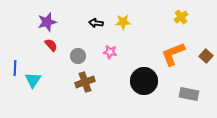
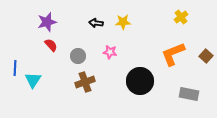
black circle: moved 4 px left
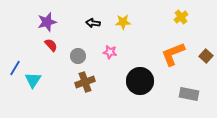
black arrow: moved 3 px left
blue line: rotated 28 degrees clockwise
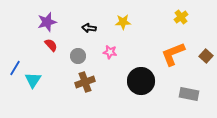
black arrow: moved 4 px left, 5 px down
black circle: moved 1 px right
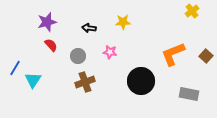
yellow cross: moved 11 px right, 6 px up
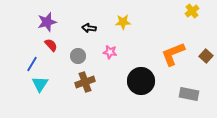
blue line: moved 17 px right, 4 px up
cyan triangle: moved 7 px right, 4 px down
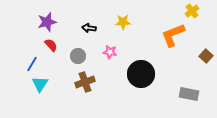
orange L-shape: moved 19 px up
black circle: moved 7 px up
